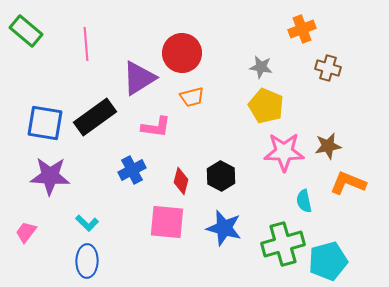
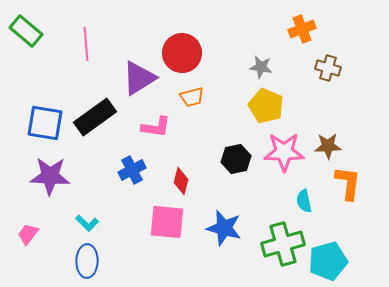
brown star: rotated 8 degrees clockwise
black hexagon: moved 15 px right, 17 px up; rotated 20 degrees clockwise
orange L-shape: rotated 75 degrees clockwise
pink trapezoid: moved 2 px right, 2 px down
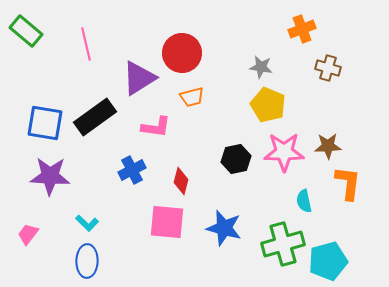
pink line: rotated 8 degrees counterclockwise
yellow pentagon: moved 2 px right, 1 px up
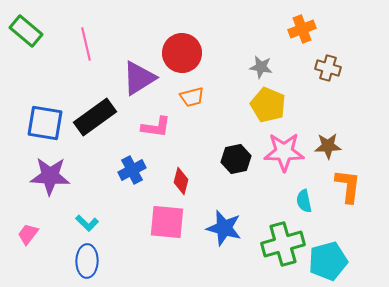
orange L-shape: moved 3 px down
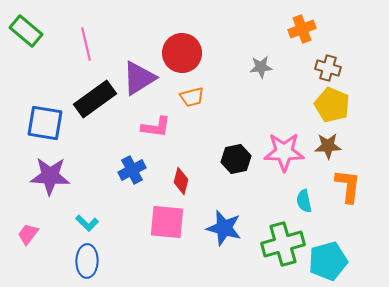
gray star: rotated 15 degrees counterclockwise
yellow pentagon: moved 64 px right
black rectangle: moved 18 px up
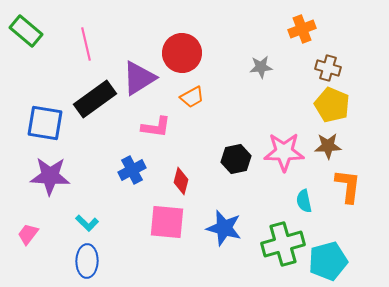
orange trapezoid: rotated 15 degrees counterclockwise
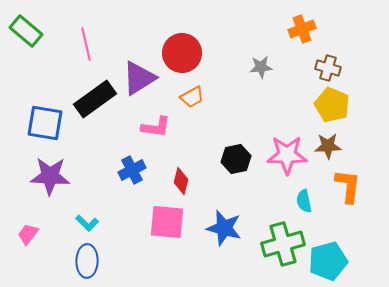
pink star: moved 3 px right, 3 px down
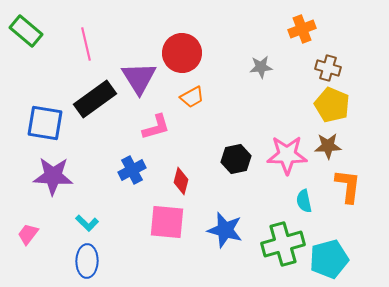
purple triangle: rotated 30 degrees counterclockwise
pink L-shape: rotated 24 degrees counterclockwise
purple star: moved 3 px right
blue star: moved 1 px right, 2 px down
cyan pentagon: moved 1 px right, 2 px up
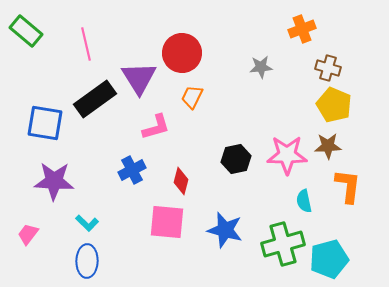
orange trapezoid: rotated 145 degrees clockwise
yellow pentagon: moved 2 px right
purple star: moved 1 px right, 5 px down
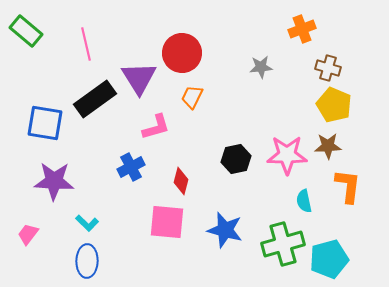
blue cross: moved 1 px left, 3 px up
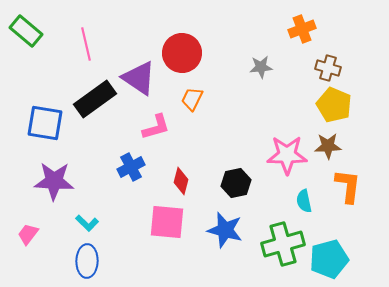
purple triangle: rotated 24 degrees counterclockwise
orange trapezoid: moved 2 px down
black hexagon: moved 24 px down
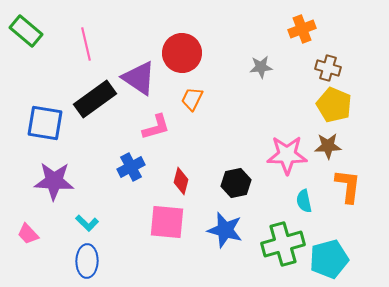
pink trapezoid: rotated 80 degrees counterclockwise
